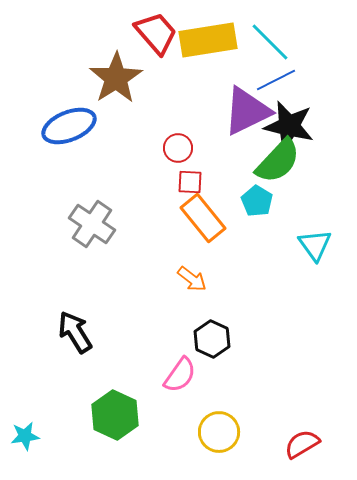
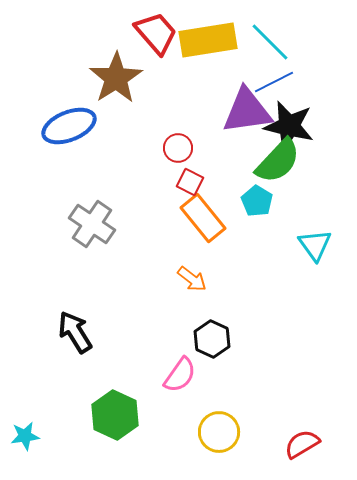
blue line: moved 2 px left, 2 px down
purple triangle: rotated 18 degrees clockwise
red square: rotated 24 degrees clockwise
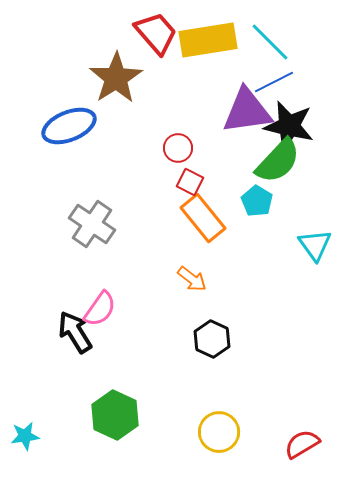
pink semicircle: moved 80 px left, 66 px up
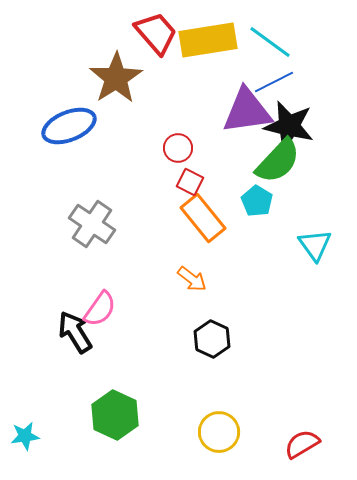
cyan line: rotated 9 degrees counterclockwise
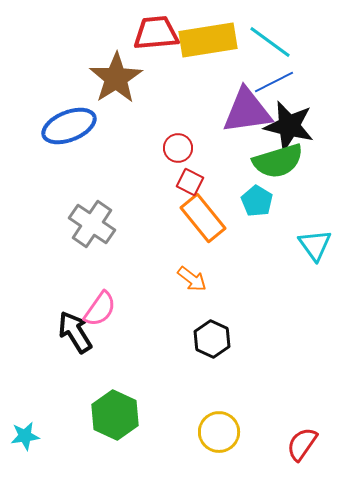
red trapezoid: rotated 54 degrees counterclockwise
green semicircle: rotated 30 degrees clockwise
red semicircle: rotated 24 degrees counterclockwise
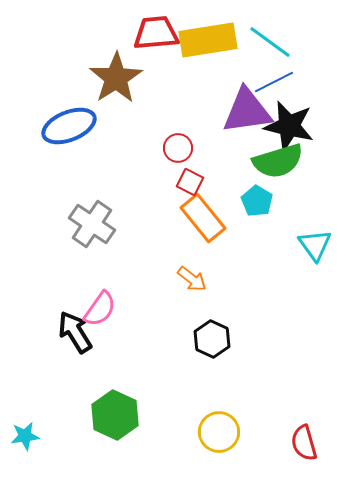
red semicircle: moved 2 px right, 1 px up; rotated 51 degrees counterclockwise
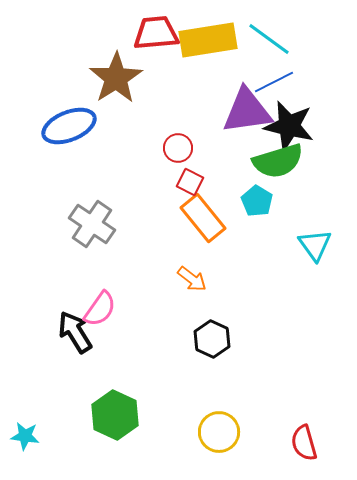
cyan line: moved 1 px left, 3 px up
cyan star: rotated 16 degrees clockwise
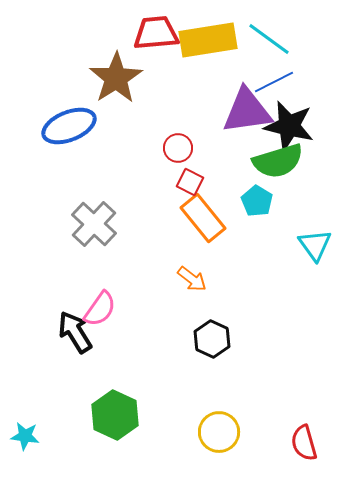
gray cross: moved 2 px right; rotated 9 degrees clockwise
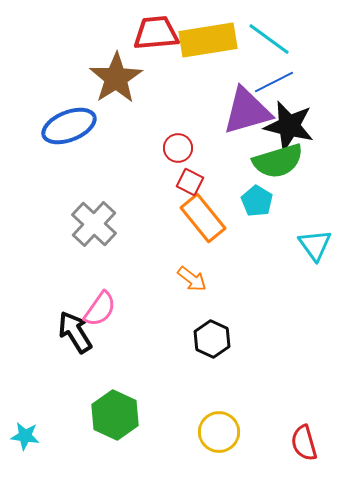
purple triangle: rotated 8 degrees counterclockwise
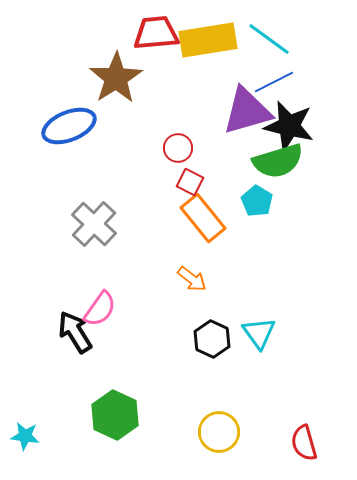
cyan triangle: moved 56 px left, 88 px down
